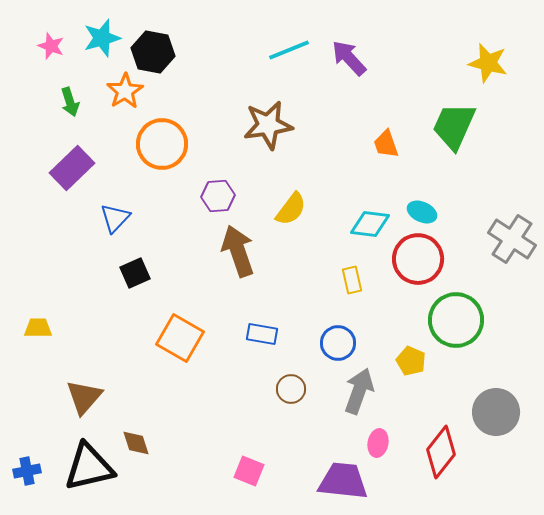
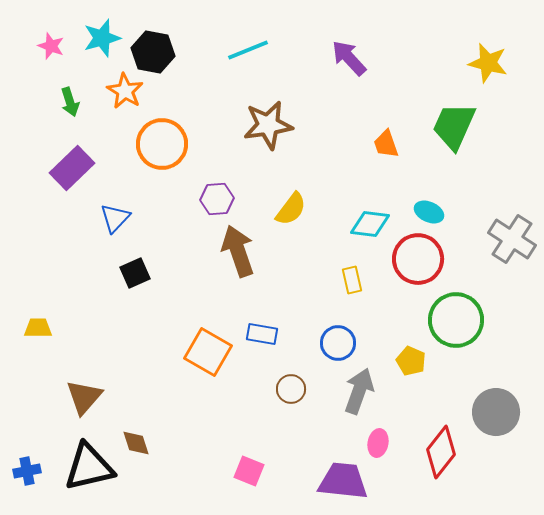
cyan line: moved 41 px left
orange star: rotated 9 degrees counterclockwise
purple hexagon: moved 1 px left, 3 px down
cyan ellipse: moved 7 px right
orange square: moved 28 px right, 14 px down
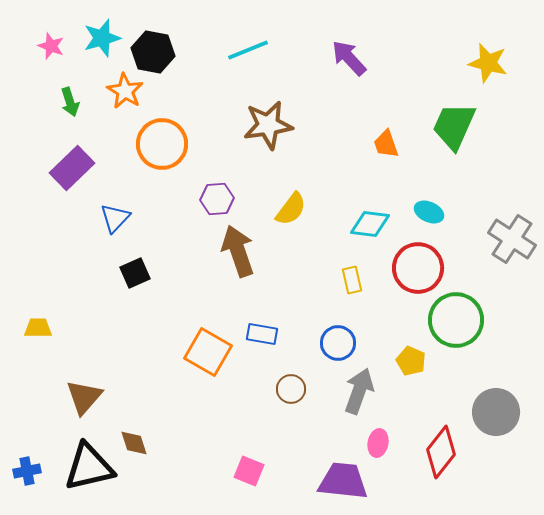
red circle: moved 9 px down
brown diamond: moved 2 px left
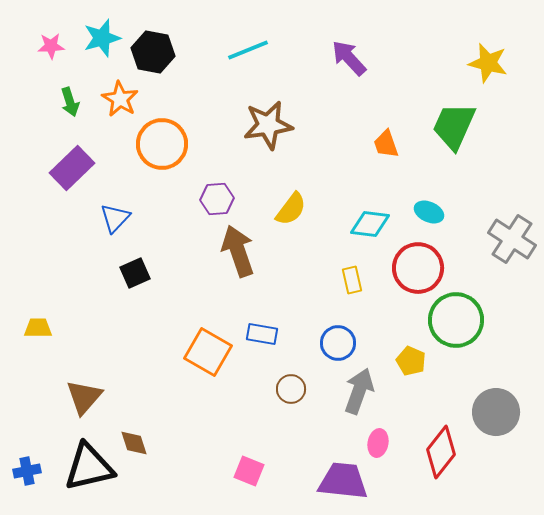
pink star: rotated 24 degrees counterclockwise
orange star: moved 5 px left, 8 px down
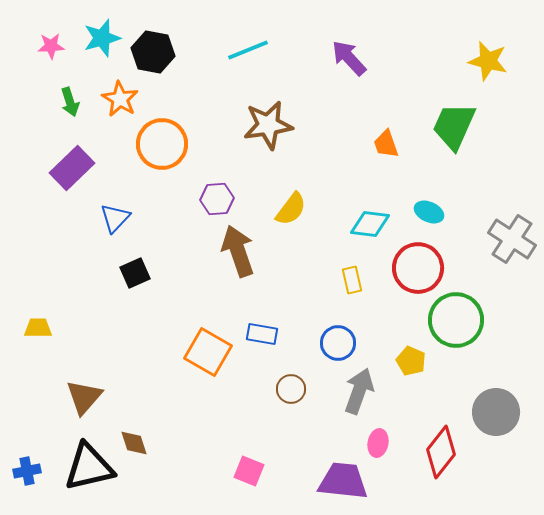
yellow star: moved 2 px up
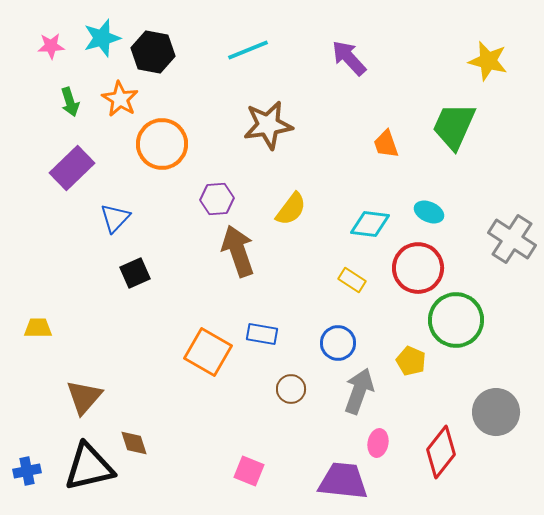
yellow rectangle: rotated 44 degrees counterclockwise
